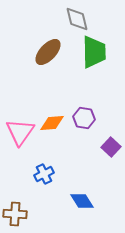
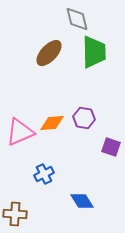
brown ellipse: moved 1 px right, 1 px down
pink triangle: rotated 32 degrees clockwise
purple square: rotated 24 degrees counterclockwise
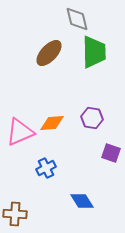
purple hexagon: moved 8 px right
purple square: moved 6 px down
blue cross: moved 2 px right, 6 px up
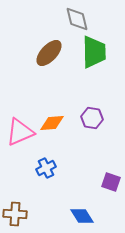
purple square: moved 29 px down
blue diamond: moved 15 px down
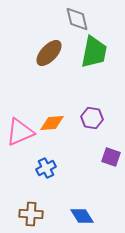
green trapezoid: rotated 12 degrees clockwise
purple square: moved 25 px up
brown cross: moved 16 px right
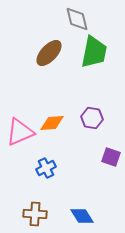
brown cross: moved 4 px right
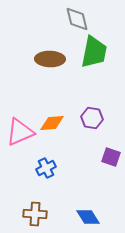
brown ellipse: moved 1 px right, 6 px down; rotated 48 degrees clockwise
blue diamond: moved 6 px right, 1 px down
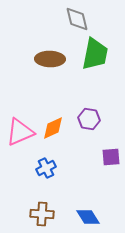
green trapezoid: moved 1 px right, 2 px down
purple hexagon: moved 3 px left, 1 px down
orange diamond: moved 1 px right, 5 px down; rotated 20 degrees counterclockwise
purple square: rotated 24 degrees counterclockwise
brown cross: moved 7 px right
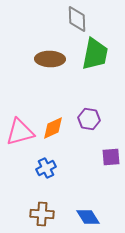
gray diamond: rotated 12 degrees clockwise
pink triangle: rotated 8 degrees clockwise
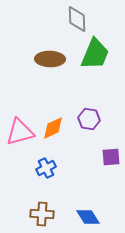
green trapezoid: rotated 12 degrees clockwise
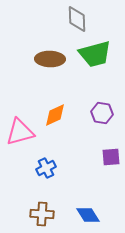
green trapezoid: rotated 52 degrees clockwise
purple hexagon: moved 13 px right, 6 px up
orange diamond: moved 2 px right, 13 px up
blue diamond: moved 2 px up
